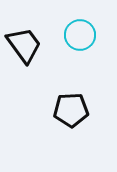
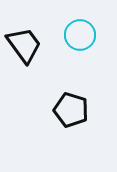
black pentagon: rotated 20 degrees clockwise
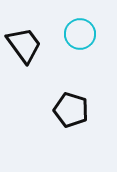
cyan circle: moved 1 px up
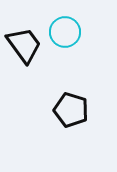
cyan circle: moved 15 px left, 2 px up
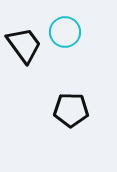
black pentagon: rotated 16 degrees counterclockwise
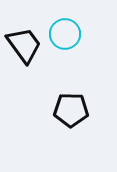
cyan circle: moved 2 px down
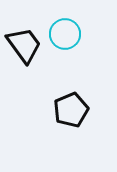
black pentagon: rotated 24 degrees counterclockwise
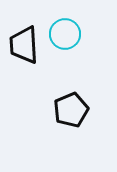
black trapezoid: rotated 147 degrees counterclockwise
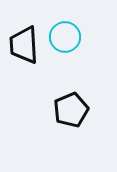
cyan circle: moved 3 px down
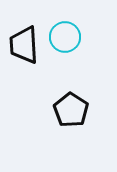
black pentagon: rotated 16 degrees counterclockwise
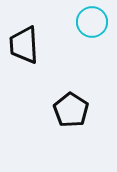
cyan circle: moved 27 px right, 15 px up
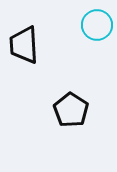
cyan circle: moved 5 px right, 3 px down
